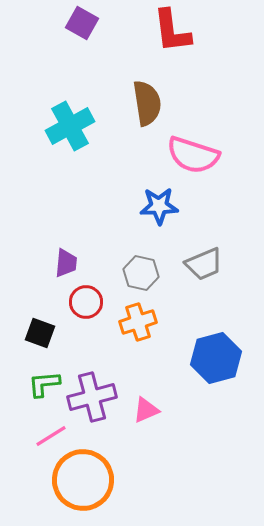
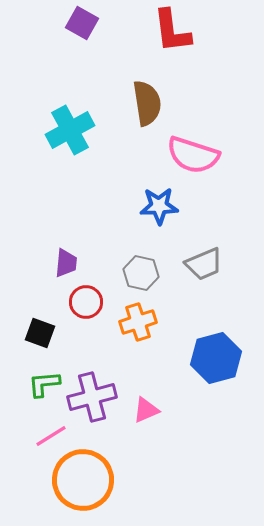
cyan cross: moved 4 px down
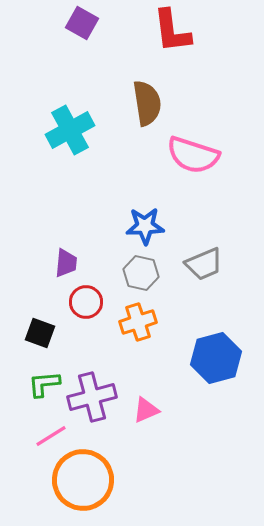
blue star: moved 14 px left, 20 px down
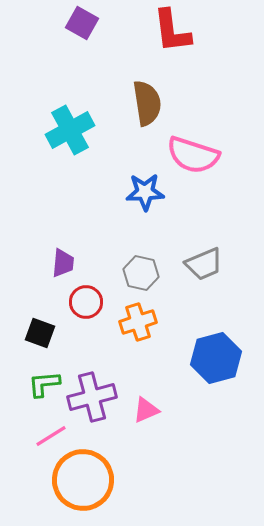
blue star: moved 34 px up
purple trapezoid: moved 3 px left
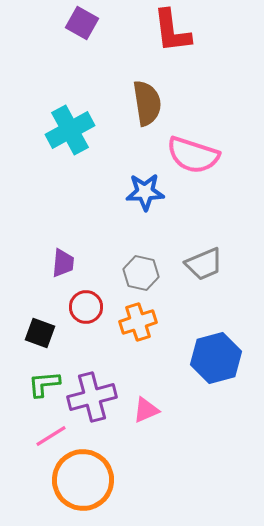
red circle: moved 5 px down
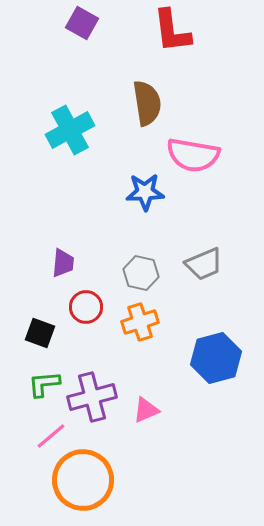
pink semicircle: rotated 8 degrees counterclockwise
orange cross: moved 2 px right
pink line: rotated 8 degrees counterclockwise
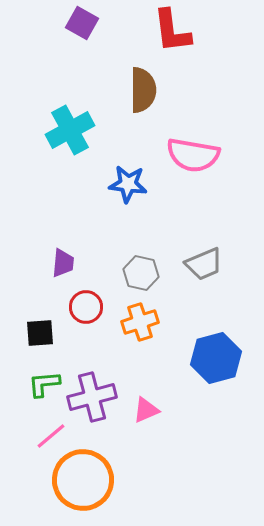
brown semicircle: moved 4 px left, 13 px up; rotated 9 degrees clockwise
blue star: moved 17 px left, 8 px up; rotated 9 degrees clockwise
black square: rotated 24 degrees counterclockwise
